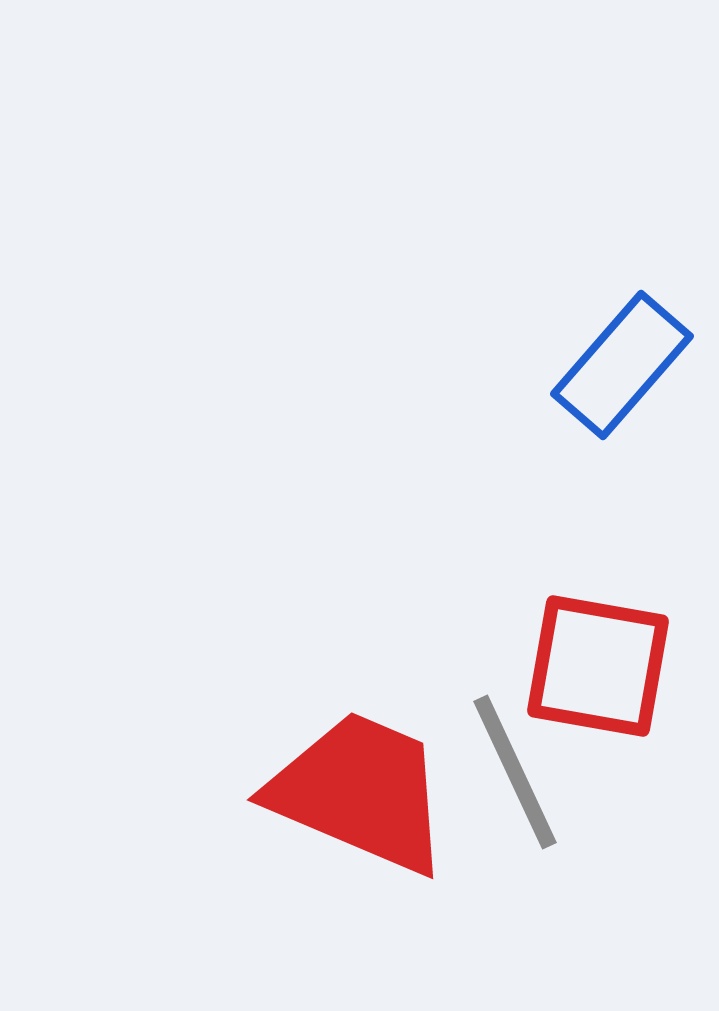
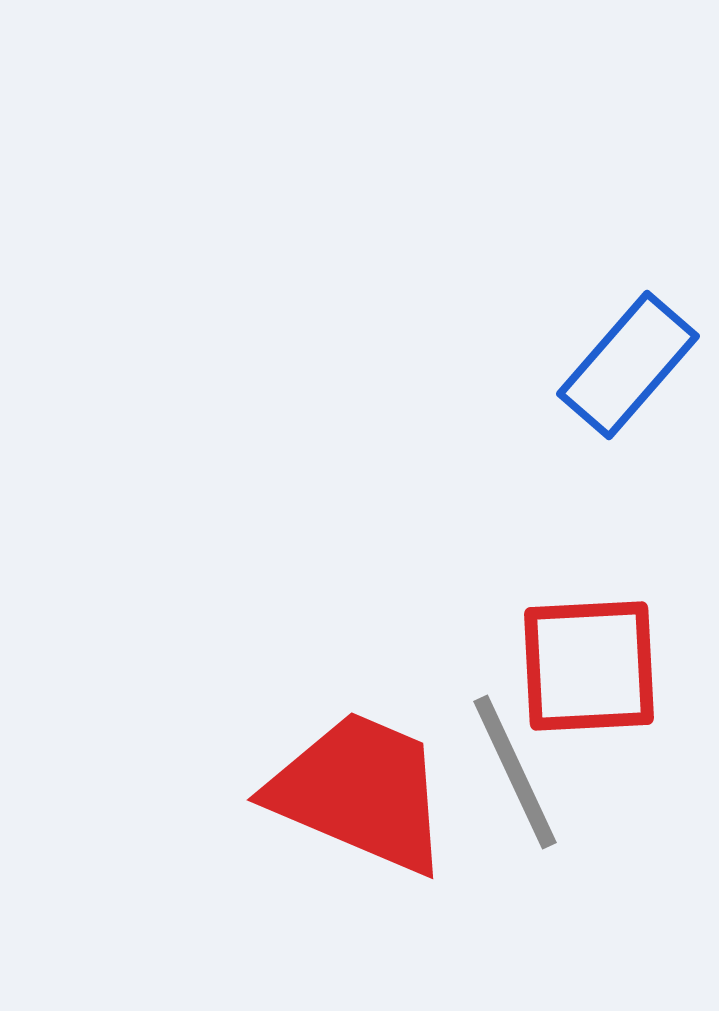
blue rectangle: moved 6 px right
red square: moved 9 px left; rotated 13 degrees counterclockwise
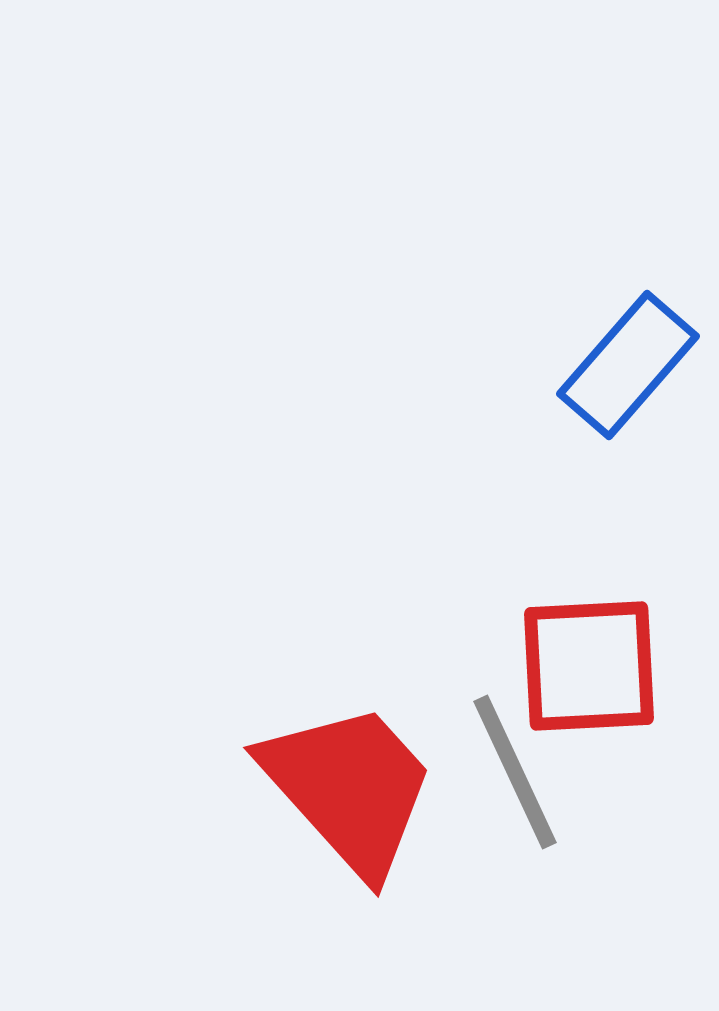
red trapezoid: moved 11 px left, 4 px up; rotated 25 degrees clockwise
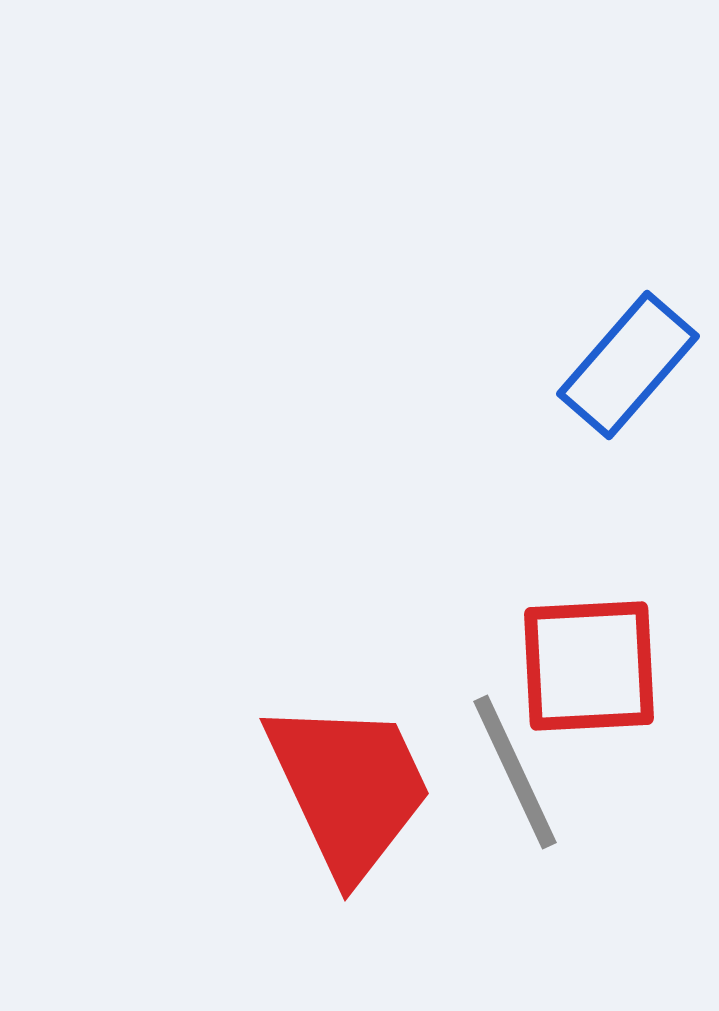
red trapezoid: rotated 17 degrees clockwise
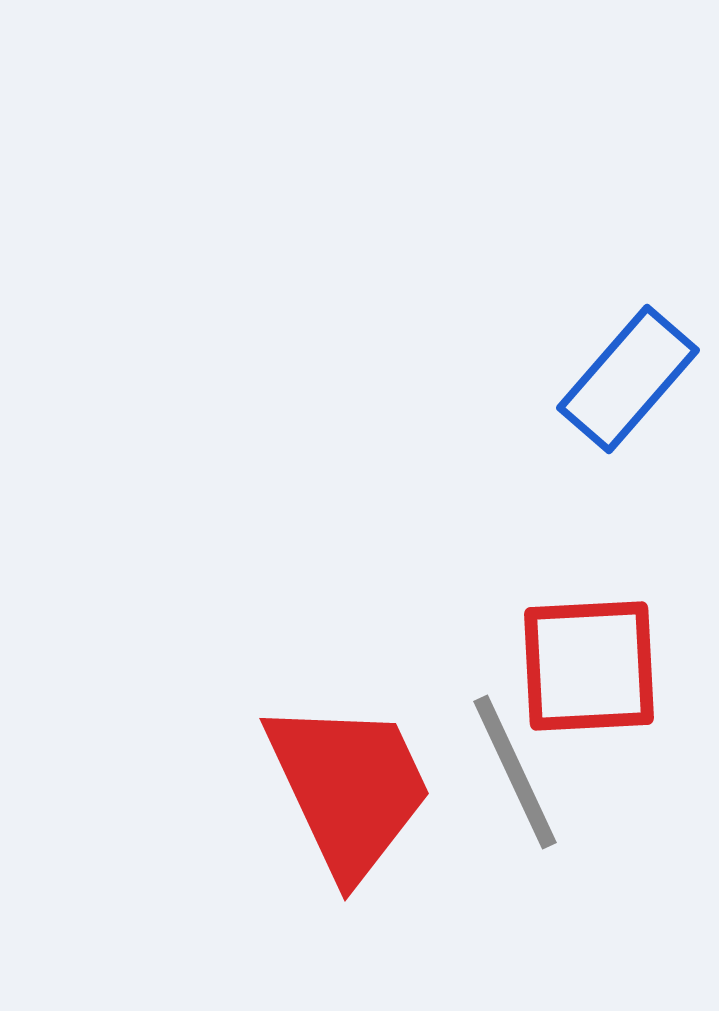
blue rectangle: moved 14 px down
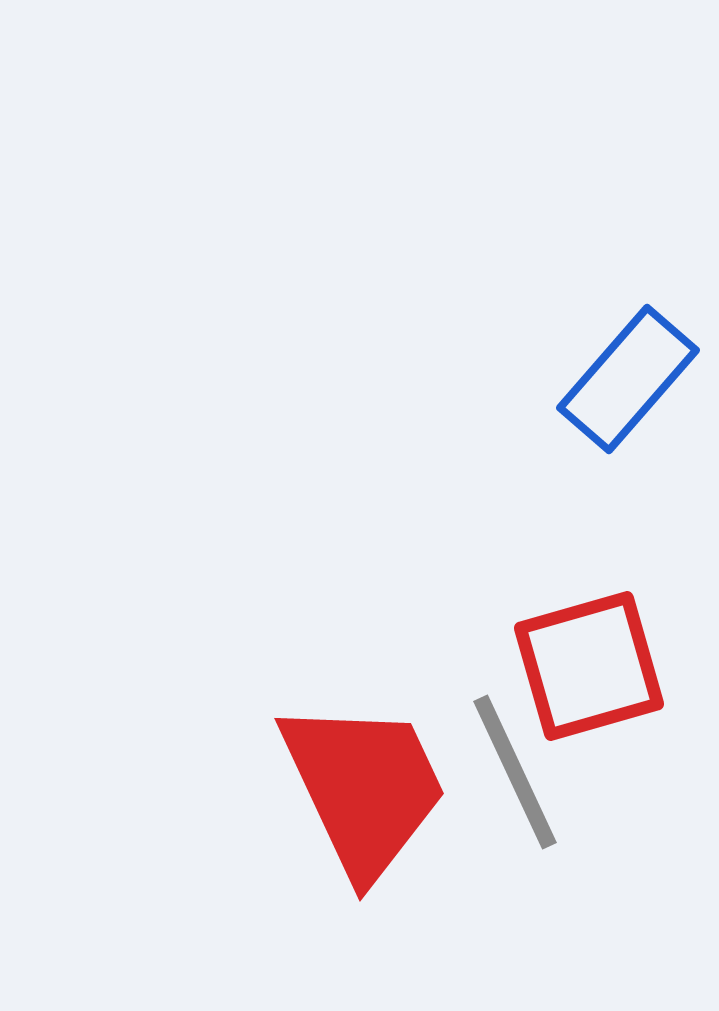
red square: rotated 13 degrees counterclockwise
red trapezoid: moved 15 px right
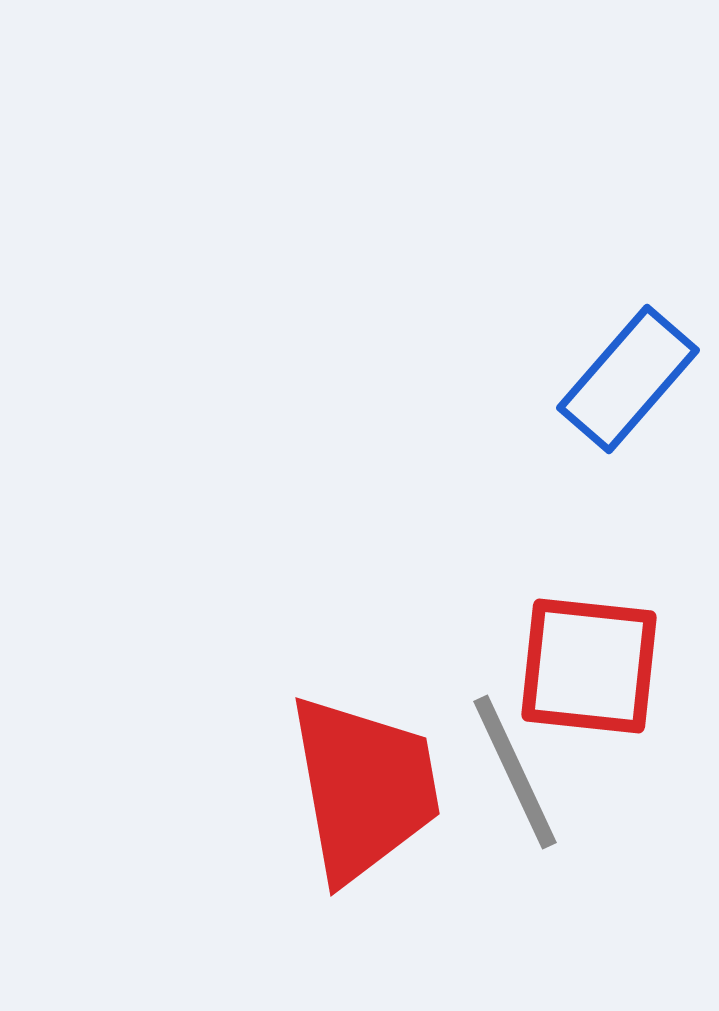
red square: rotated 22 degrees clockwise
red trapezoid: rotated 15 degrees clockwise
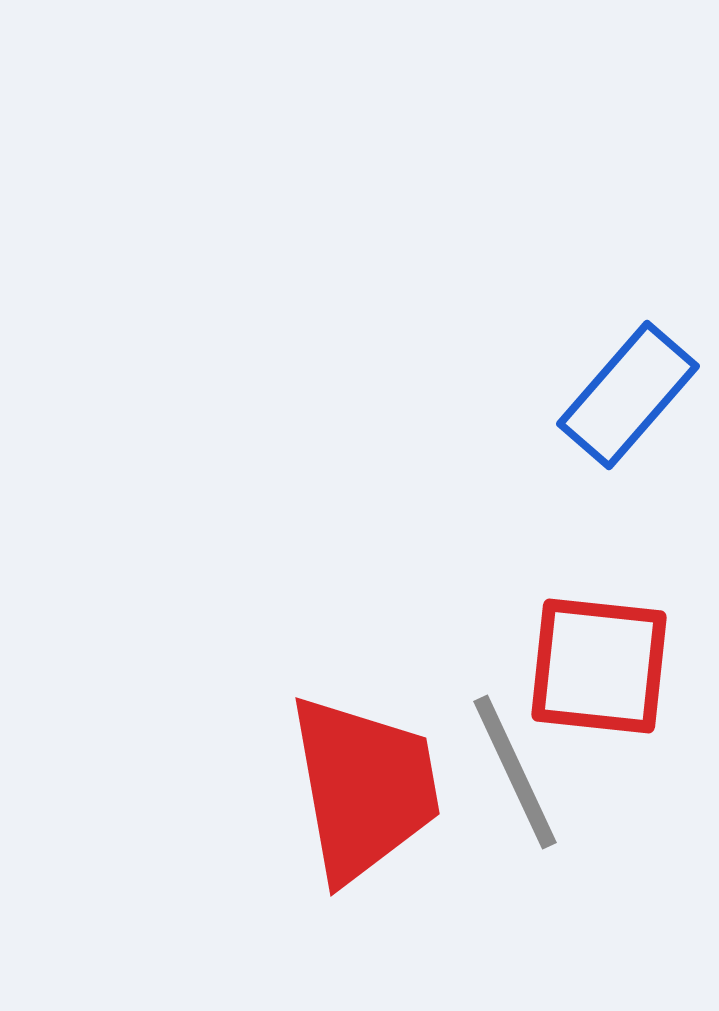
blue rectangle: moved 16 px down
red square: moved 10 px right
